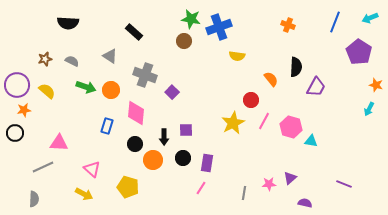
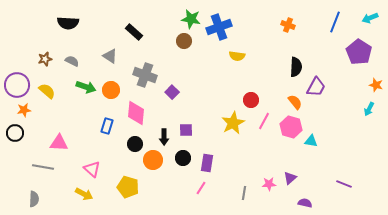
orange semicircle at (271, 79): moved 24 px right, 23 px down
gray line at (43, 167): rotated 35 degrees clockwise
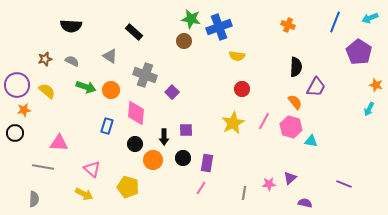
black semicircle at (68, 23): moved 3 px right, 3 px down
red circle at (251, 100): moved 9 px left, 11 px up
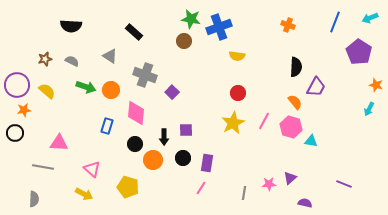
red circle at (242, 89): moved 4 px left, 4 px down
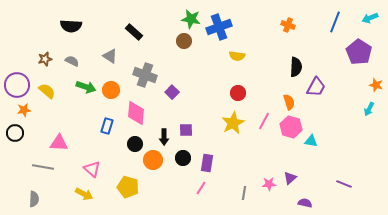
orange semicircle at (295, 102): moved 6 px left; rotated 21 degrees clockwise
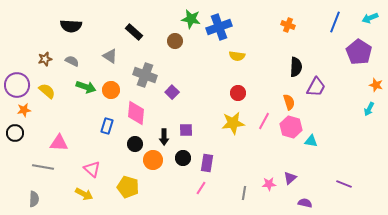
brown circle at (184, 41): moved 9 px left
yellow star at (233, 123): rotated 20 degrees clockwise
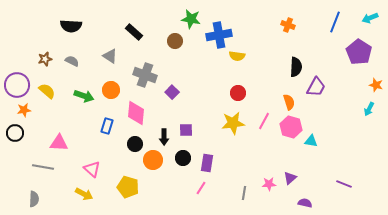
blue cross at (219, 27): moved 8 px down; rotated 10 degrees clockwise
green arrow at (86, 87): moved 2 px left, 9 px down
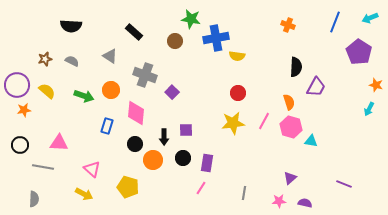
blue cross at (219, 35): moved 3 px left, 3 px down
black circle at (15, 133): moved 5 px right, 12 px down
pink star at (269, 184): moved 10 px right, 17 px down
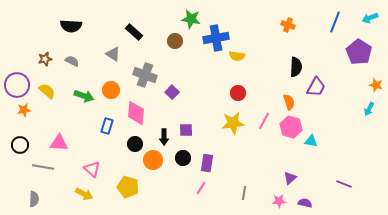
gray triangle at (110, 56): moved 3 px right, 2 px up
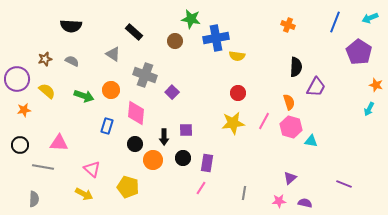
purple circle at (17, 85): moved 6 px up
